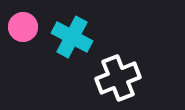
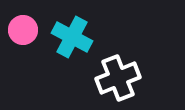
pink circle: moved 3 px down
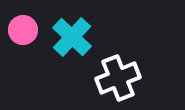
cyan cross: rotated 15 degrees clockwise
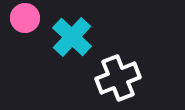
pink circle: moved 2 px right, 12 px up
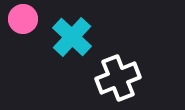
pink circle: moved 2 px left, 1 px down
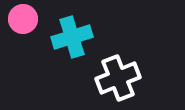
cyan cross: rotated 30 degrees clockwise
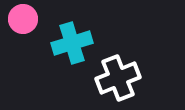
cyan cross: moved 6 px down
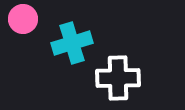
white cross: rotated 21 degrees clockwise
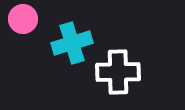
white cross: moved 6 px up
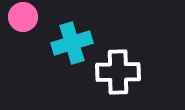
pink circle: moved 2 px up
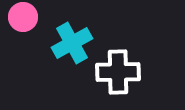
cyan cross: rotated 12 degrees counterclockwise
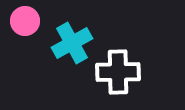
pink circle: moved 2 px right, 4 px down
